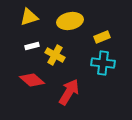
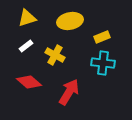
yellow triangle: moved 2 px left, 1 px down
white rectangle: moved 6 px left; rotated 24 degrees counterclockwise
red diamond: moved 3 px left, 2 px down
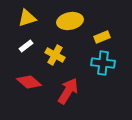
red arrow: moved 1 px left, 1 px up
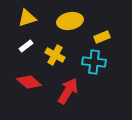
cyan cross: moved 9 px left, 1 px up
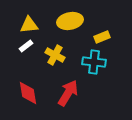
yellow triangle: moved 2 px right, 7 px down; rotated 12 degrees clockwise
red diamond: moved 1 px left, 11 px down; rotated 40 degrees clockwise
red arrow: moved 2 px down
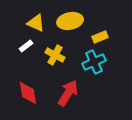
yellow triangle: moved 7 px right, 2 px up; rotated 30 degrees clockwise
yellow rectangle: moved 2 px left
cyan cross: rotated 30 degrees counterclockwise
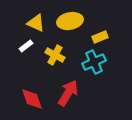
red diamond: moved 4 px right, 6 px down; rotated 10 degrees counterclockwise
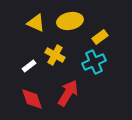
yellow rectangle: rotated 14 degrees counterclockwise
white rectangle: moved 3 px right, 20 px down
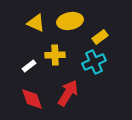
yellow cross: rotated 30 degrees counterclockwise
